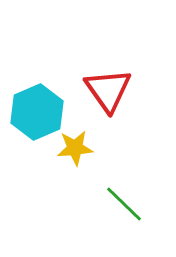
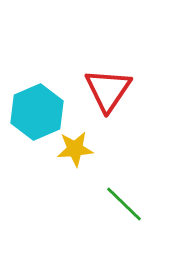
red triangle: rotated 9 degrees clockwise
yellow star: moved 1 px down
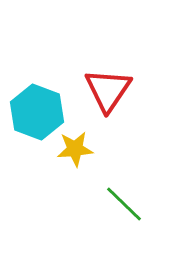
cyan hexagon: rotated 16 degrees counterclockwise
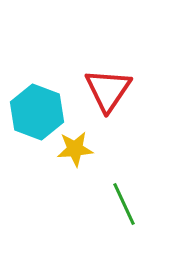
green line: rotated 21 degrees clockwise
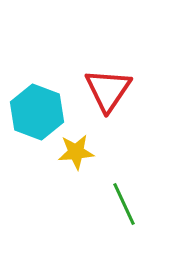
yellow star: moved 1 px right, 3 px down
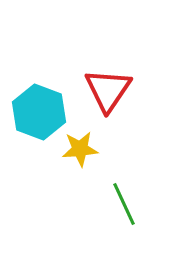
cyan hexagon: moved 2 px right
yellow star: moved 4 px right, 3 px up
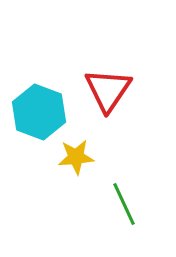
yellow star: moved 4 px left, 8 px down
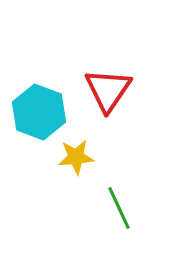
green line: moved 5 px left, 4 px down
